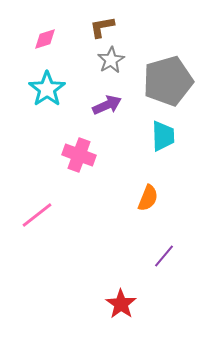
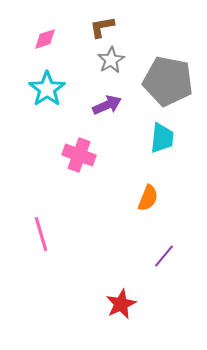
gray pentagon: rotated 27 degrees clockwise
cyan trapezoid: moved 1 px left, 2 px down; rotated 8 degrees clockwise
pink line: moved 4 px right, 19 px down; rotated 68 degrees counterclockwise
red star: rotated 12 degrees clockwise
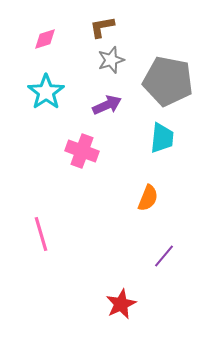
gray star: rotated 12 degrees clockwise
cyan star: moved 1 px left, 3 px down
pink cross: moved 3 px right, 4 px up
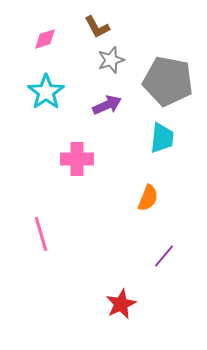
brown L-shape: moved 5 px left; rotated 108 degrees counterclockwise
pink cross: moved 5 px left, 8 px down; rotated 20 degrees counterclockwise
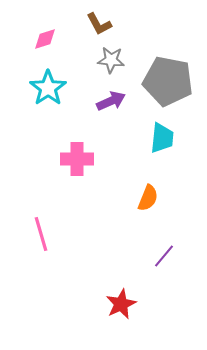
brown L-shape: moved 2 px right, 3 px up
gray star: rotated 24 degrees clockwise
cyan star: moved 2 px right, 4 px up
purple arrow: moved 4 px right, 4 px up
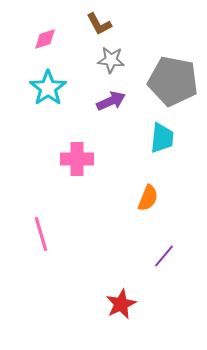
gray pentagon: moved 5 px right
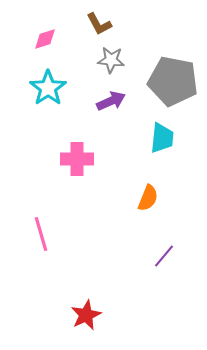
red star: moved 35 px left, 11 px down
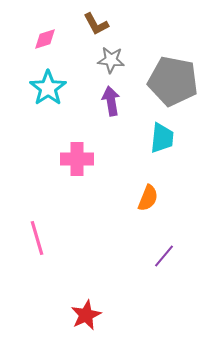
brown L-shape: moved 3 px left
purple arrow: rotated 76 degrees counterclockwise
pink line: moved 4 px left, 4 px down
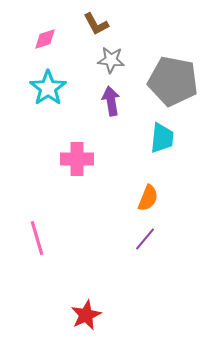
purple line: moved 19 px left, 17 px up
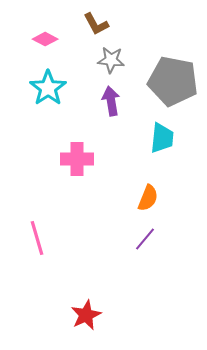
pink diamond: rotated 45 degrees clockwise
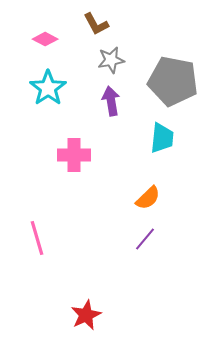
gray star: rotated 16 degrees counterclockwise
pink cross: moved 3 px left, 4 px up
orange semicircle: rotated 24 degrees clockwise
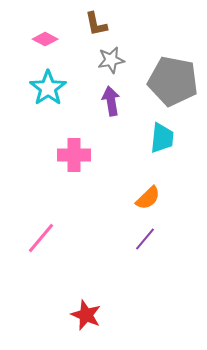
brown L-shape: rotated 16 degrees clockwise
pink line: moved 4 px right; rotated 56 degrees clockwise
red star: rotated 24 degrees counterclockwise
